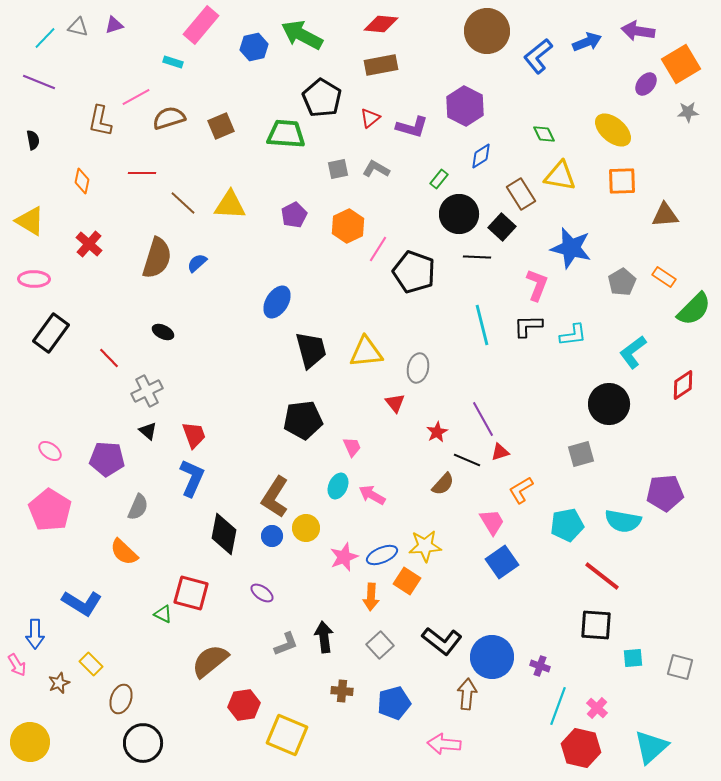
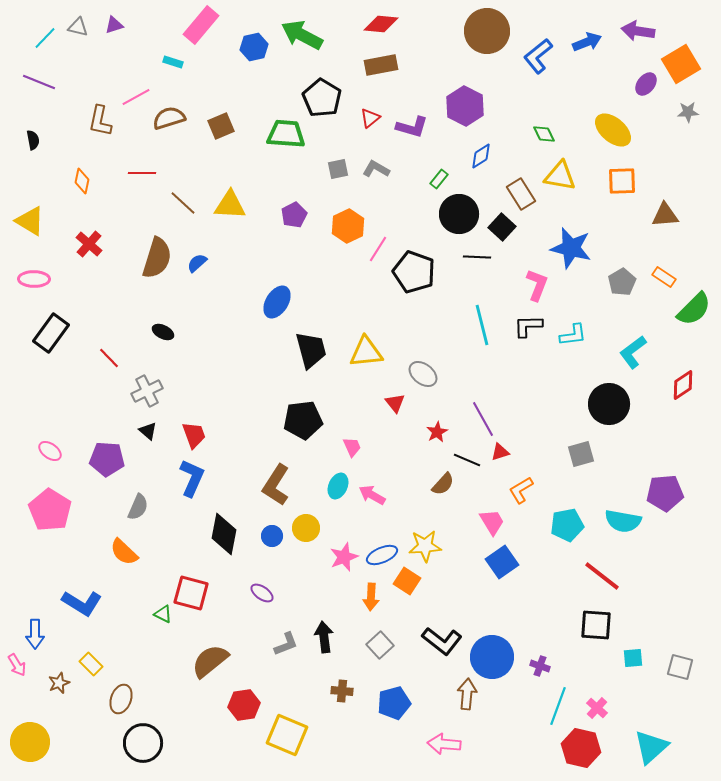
gray ellipse at (418, 368): moved 5 px right, 6 px down; rotated 64 degrees counterclockwise
brown L-shape at (275, 497): moved 1 px right, 12 px up
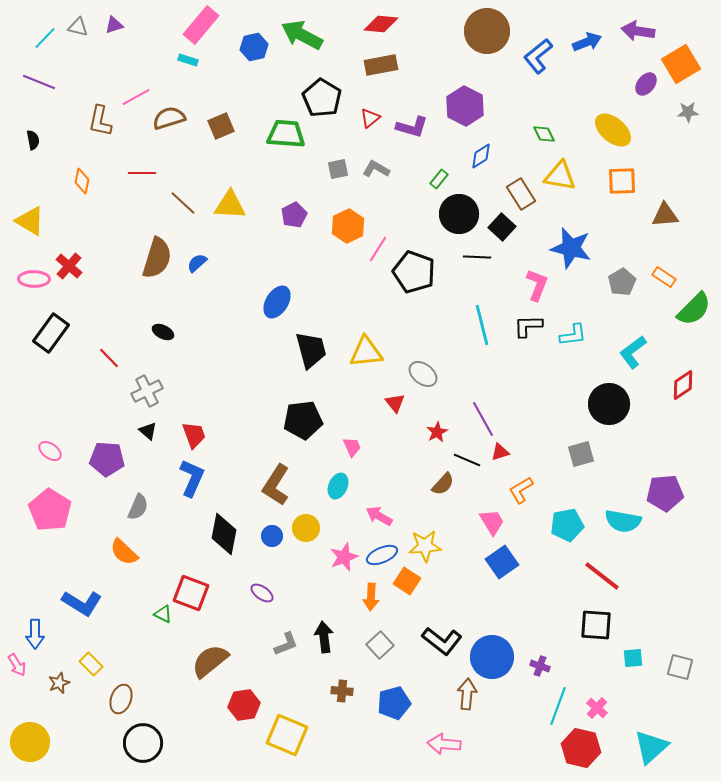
cyan rectangle at (173, 62): moved 15 px right, 2 px up
red cross at (89, 244): moved 20 px left, 22 px down
pink arrow at (372, 495): moved 7 px right, 21 px down
red square at (191, 593): rotated 6 degrees clockwise
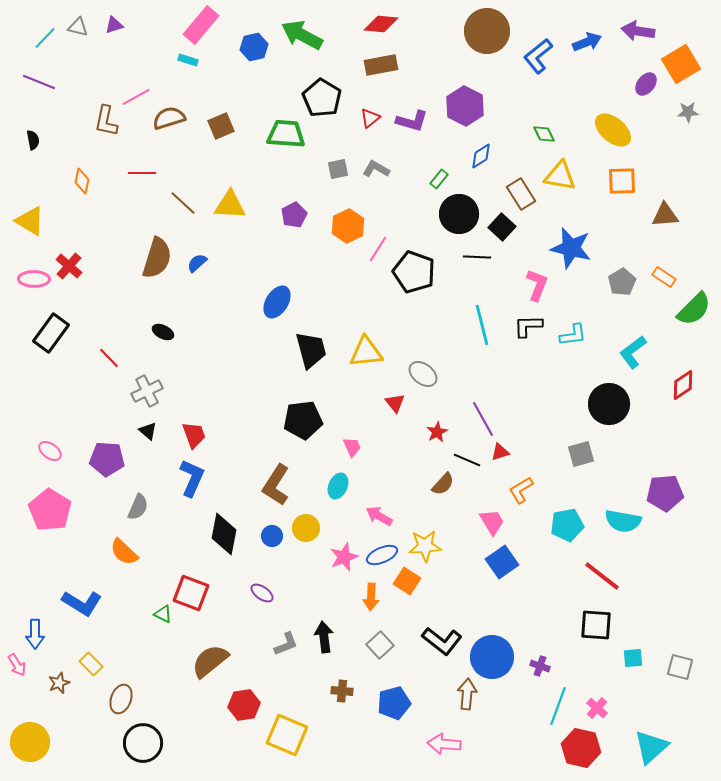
brown L-shape at (100, 121): moved 6 px right
purple L-shape at (412, 127): moved 6 px up
